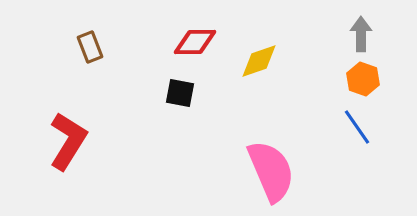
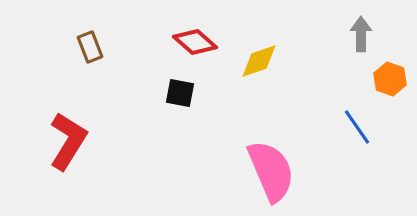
red diamond: rotated 42 degrees clockwise
orange hexagon: moved 27 px right
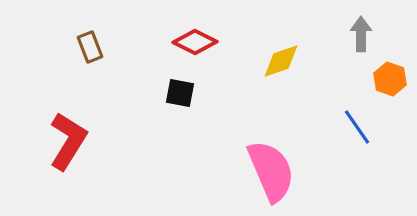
red diamond: rotated 15 degrees counterclockwise
yellow diamond: moved 22 px right
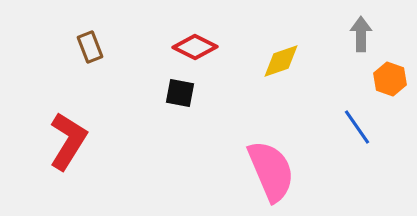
red diamond: moved 5 px down
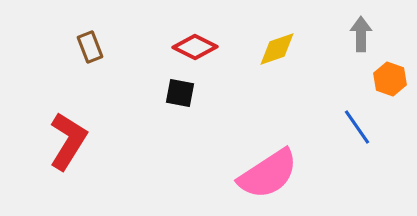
yellow diamond: moved 4 px left, 12 px up
pink semicircle: moved 3 px left, 3 px down; rotated 80 degrees clockwise
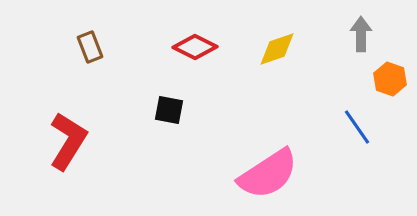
black square: moved 11 px left, 17 px down
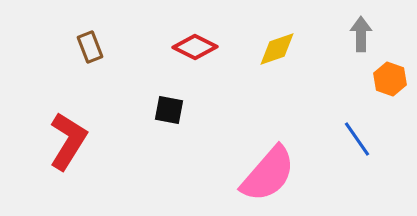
blue line: moved 12 px down
pink semicircle: rotated 16 degrees counterclockwise
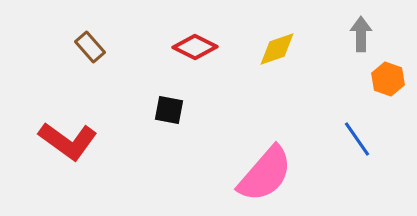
brown rectangle: rotated 20 degrees counterclockwise
orange hexagon: moved 2 px left
red L-shape: rotated 94 degrees clockwise
pink semicircle: moved 3 px left
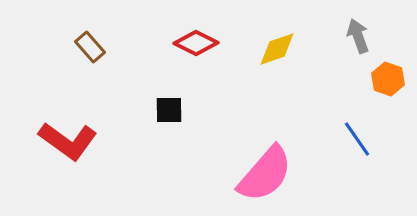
gray arrow: moved 3 px left, 2 px down; rotated 20 degrees counterclockwise
red diamond: moved 1 px right, 4 px up
black square: rotated 12 degrees counterclockwise
